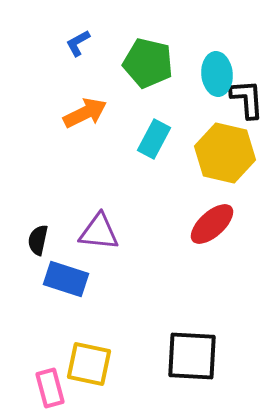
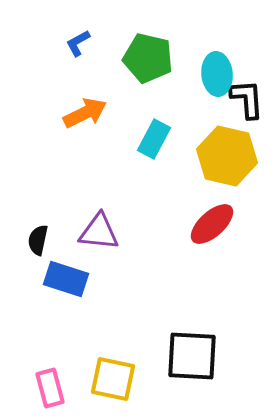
green pentagon: moved 5 px up
yellow hexagon: moved 2 px right, 3 px down
yellow square: moved 24 px right, 15 px down
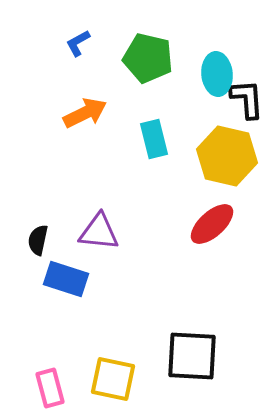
cyan rectangle: rotated 42 degrees counterclockwise
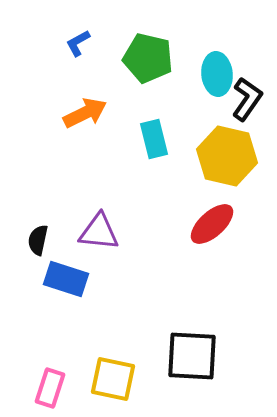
black L-shape: rotated 39 degrees clockwise
pink rectangle: rotated 33 degrees clockwise
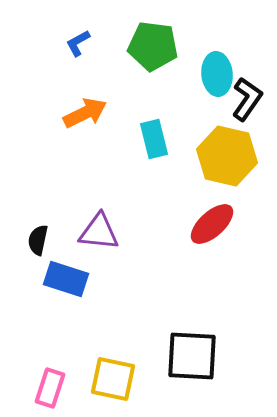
green pentagon: moved 5 px right, 12 px up; rotated 6 degrees counterclockwise
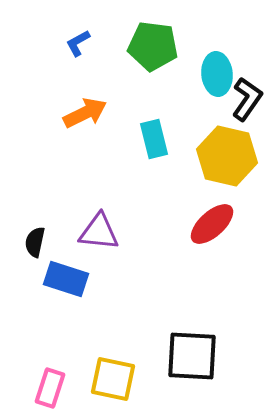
black semicircle: moved 3 px left, 2 px down
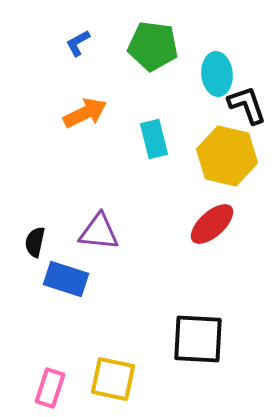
black L-shape: moved 6 px down; rotated 54 degrees counterclockwise
black square: moved 6 px right, 17 px up
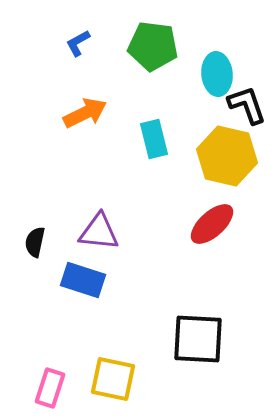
blue rectangle: moved 17 px right, 1 px down
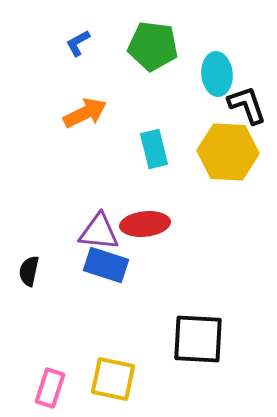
cyan rectangle: moved 10 px down
yellow hexagon: moved 1 px right, 4 px up; rotated 10 degrees counterclockwise
red ellipse: moved 67 px left; rotated 36 degrees clockwise
black semicircle: moved 6 px left, 29 px down
blue rectangle: moved 23 px right, 15 px up
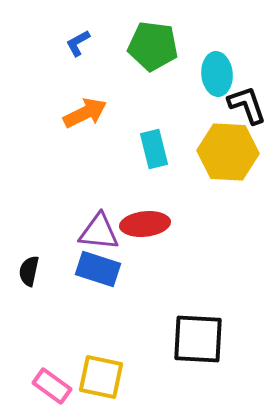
blue rectangle: moved 8 px left, 4 px down
yellow square: moved 12 px left, 2 px up
pink rectangle: moved 2 px right, 2 px up; rotated 72 degrees counterclockwise
